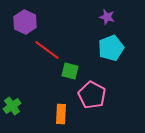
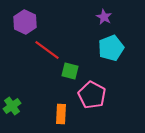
purple star: moved 3 px left; rotated 14 degrees clockwise
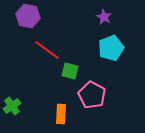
purple hexagon: moved 3 px right, 6 px up; rotated 15 degrees counterclockwise
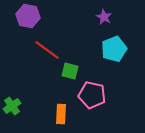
cyan pentagon: moved 3 px right, 1 px down
pink pentagon: rotated 16 degrees counterclockwise
